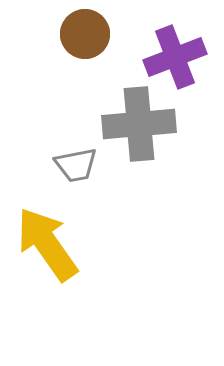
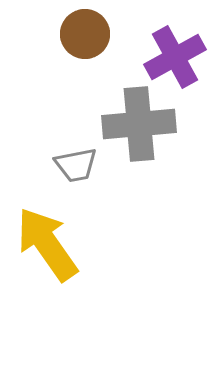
purple cross: rotated 8 degrees counterclockwise
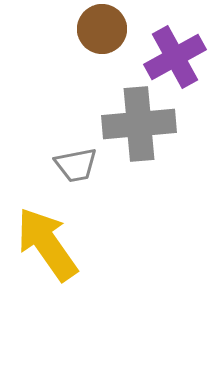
brown circle: moved 17 px right, 5 px up
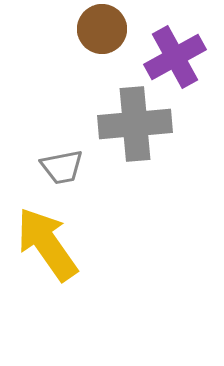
gray cross: moved 4 px left
gray trapezoid: moved 14 px left, 2 px down
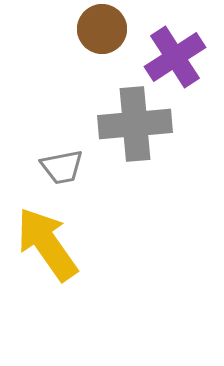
purple cross: rotated 4 degrees counterclockwise
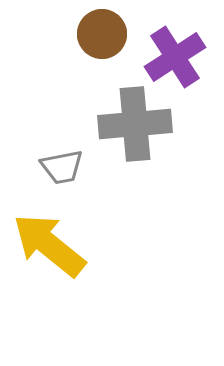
brown circle: moved 5 px down
yellow arrow: moved 2 px right, 1 px down; rotated 16 degrees counterclockwise
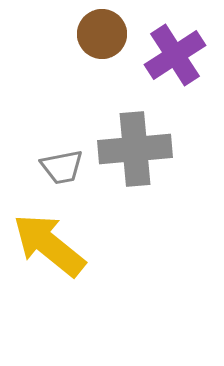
purple cross: moved 2 px up
gray cross: moved 25 px down
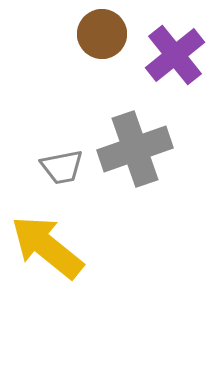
purple cross: rotated 6 degrees counterclockwise
gray cross: rotated 14 degrees counterclockwise
yellow arrow: moved 2 px left, 2 px down
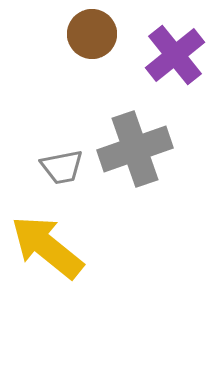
brown circle: moved 10 px left
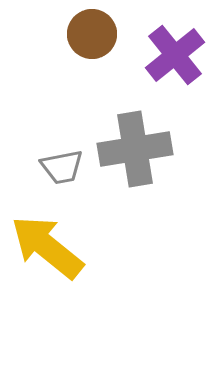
gray cross: rotated 10 degrees clockwise
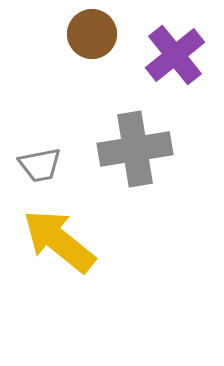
gray trapezoid: moved 22 px left, 2 px up
yellow arrow: moved 12 px right, 6 px up
